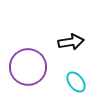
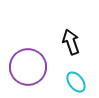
black arrow: rotated 100 degrees counterclockwise
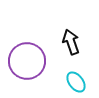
purple circle: moved 1 px left, 6 px up
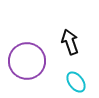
black arrow: moved 1 px left
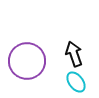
black arrow: moved 4 px right, 12 px down
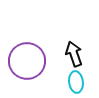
cyan ellipse: rotated 30 degrees clockwise
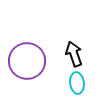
cyan ellipse: moved 1 px right, 1 px down
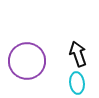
black arrow: moved 4 px right
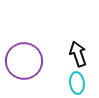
purple circle: moved 3 px left
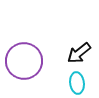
black arrow: moved 1 px right, 1 px up; rotated 110 degrees counterclockwise
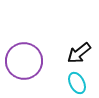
cyan ellipse: rotated 20 degrees counterclockwise
